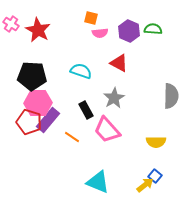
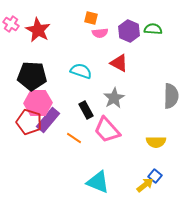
orange line: moved 2 px right, 1 px down
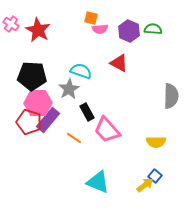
pink semicircle: moved 4 px up
gray star: moved 45 px left, 9 px up
black rectangle: moved 1 px right, 2 px down
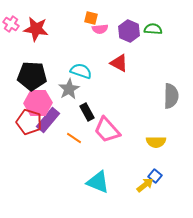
red star: moved 2 px left, 1 px up; rotated 20 degrees counterclockwise
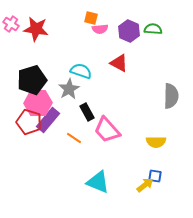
black pentagon: moved 4 px down; rotated 20 degrees counterclockwise
blue square: rotated 32 degrees counterclockwise
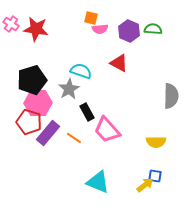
purple rectangle: moved 13 px down
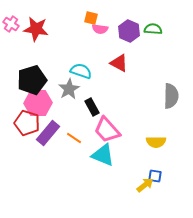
pink semicircle: rotated 14 degrees clockwise
black rectangle: moved 5 px right, 5 px up
red pentagon: moved 2 px left, 1 px down
cyan triangle: moved 5 px right, 27 px up
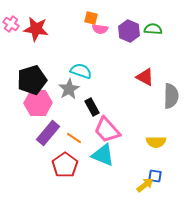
red triangle: moved 26 px right, 14 px down
red pentagon: moved 38 px right, 42 px down; rotated 20 degrees clockwise
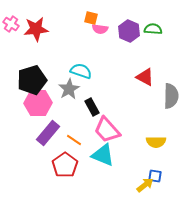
red star: rotated 15 degrees counterclockwise
orange line: moved 2 px down
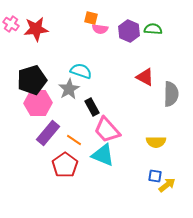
gray semicircle: moved 2 px up
yellow arrow: moved 22 px right
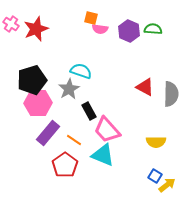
red star: rotated 15 degrees counterclockwise
red triangle: moved 10 px down
black rectangle: moved 3 px left, 4 px down
blue square: rotated 24 degrees clockwise
